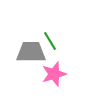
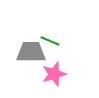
green line: rotated 36 degrees counterclockwise
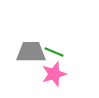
green line: moved 4 px right, 11 px down
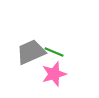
gray trapezoid: rotated 24 degrees counterclockwise
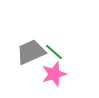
green line: rotated 18 degrees clockwise
